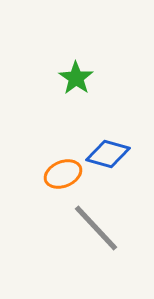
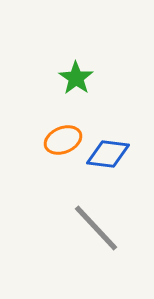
blue diamond: rotated 9 degrees counterclockwise
orange ellipse: moved 34 px up
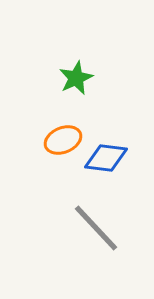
green star: rotated 12 degrees clockwise
blue diamond: moved 2 px left, 4 px down
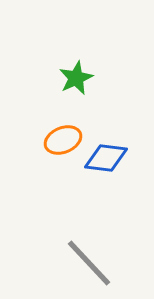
gray line: moved 7 px left, 35 px down
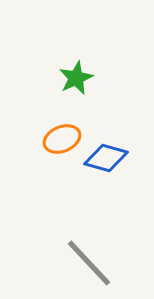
orange ellipse: moved 1 px left, 1 px up
blue diamond: rotated 9 degrees clockwise
